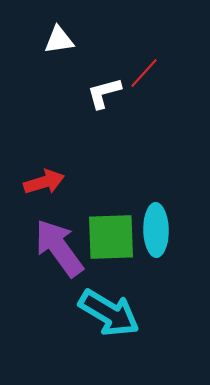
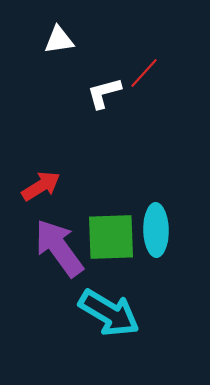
red arrow: moved 3 px left, 4 px down; rotated 15 degrees counterclockwise
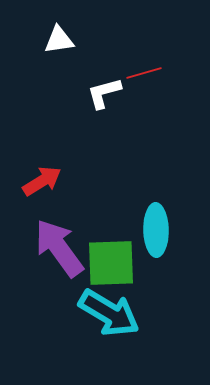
red line: rotated 32 degrees clockwise
red arrow: moved 1 px right, 5 px up
green square: moved 26 px down
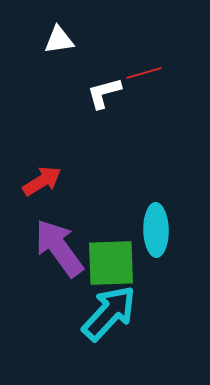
cyan arrow: rotated 78 degrees counterclockwise
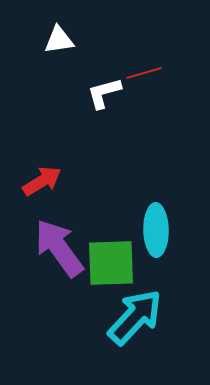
cyan arrow: moved 26 px right, 4 px down
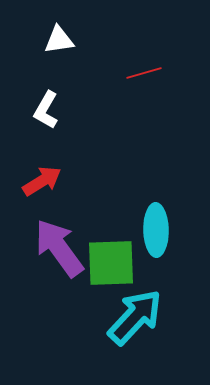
white L-shape: moved 58 px left, 17 px down; rotated 45 degrees counterclockwise
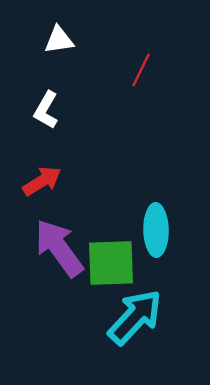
red line: moved 3 px left, 3 px up; rotated 48 degrees counterclockwise
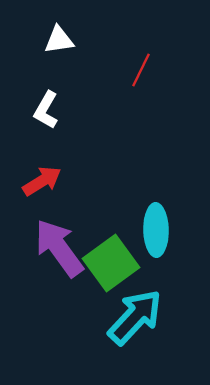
green square: rotated 34 degrees counterclockwise
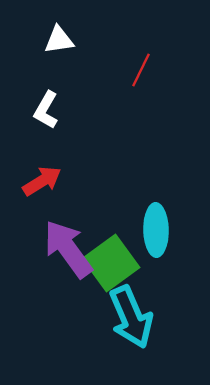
purple arrow: moved 9 px right, 1 px down
cyan arrow: moved 4 px left; rotated 114 degrees clockwise
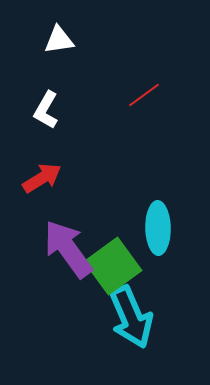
red line: moved 3 px right, 25 px down; rotated 28 degrees clockwise
red arrow: moved 3 px up
cyan ellipse: moved 2 px right, 2 px up
green square: moved 2 px right, 3 px down
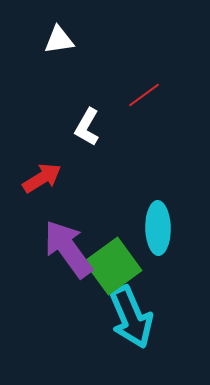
white L-shape: moved 41 px right, 17 px down
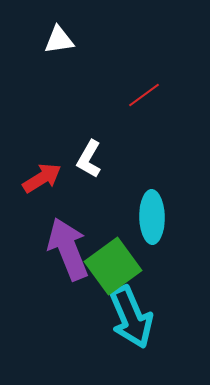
white L-shape: moved 2 px right, 32 px down
cyan ellipse: moved 6 px left, 11 px up
purple arrow: rotated 14 degrees clockwise
